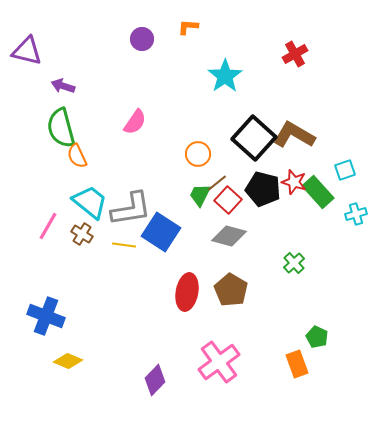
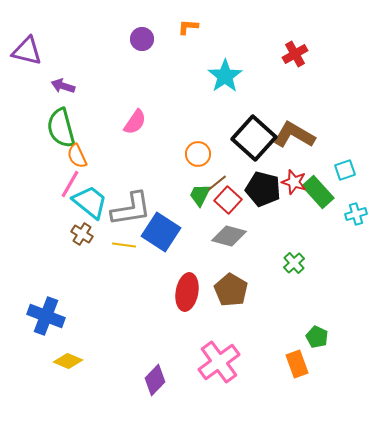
pink line: moved 22 px right, 42 px up
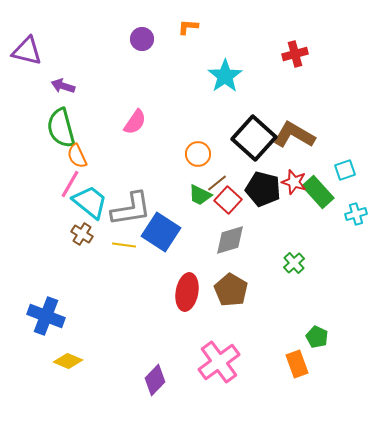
red cross: rotated 15 degrees clockwise
green trapezoid: rotated 90 degrees counterclockwise
gray diamond: moved 1 px right, 4 px down; rotated 32 degrees counterclockwise
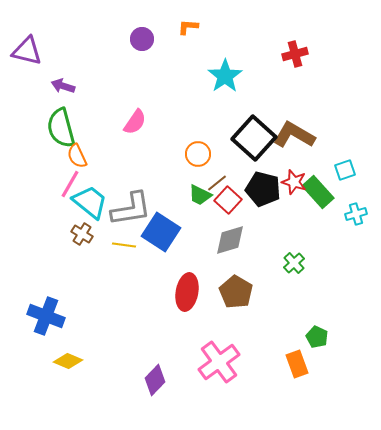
brown pentagon: moved 5 px right, 2 px down
